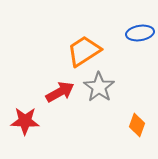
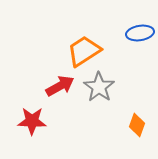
red arrow: moved 6 px up
red star: moved 7 px right
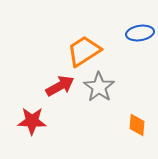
orange diamond: rotated 15 degrees counterclockwise
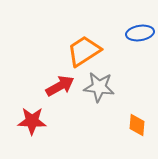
gray star: rotated 28 degrees counterclockwise
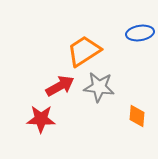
red star: moved 9 px right, 2 px up
orange diamond: moved 9 px up
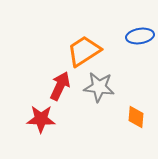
blue ellipse: moved 3 px down
red arrow: rotated 36 degrees counterclockwise
orange diamond: moved 1 px left, 1 px down
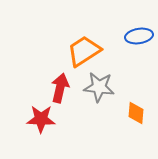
blue ellipse: moved 1 px left
red arrow: moved 2 px down; rotated 12 degrees counterclockwise
orange diamond: moved 4 px up
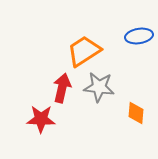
red arrow: moved 2 px right
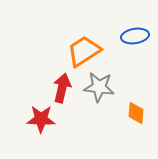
blue ellipse: moved 4 px left
